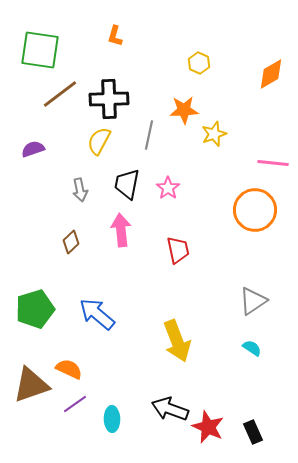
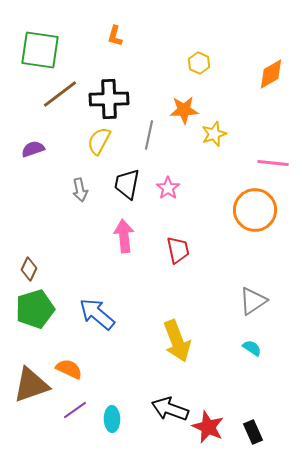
pink arrow: moved 3 px right, 6 px down
brown diamond: moved 42 px left, 27 px down; rotated 20 degrees counterclockwise
purple line: moved 6 px down
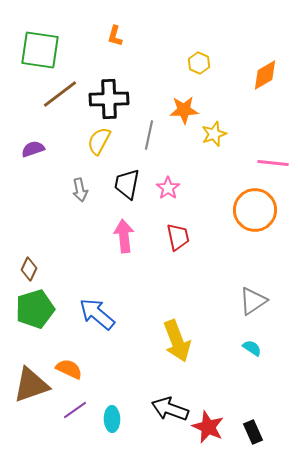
orange diamond: moved 6 px left, 1 px down
red trapezoid: moved 13 px up
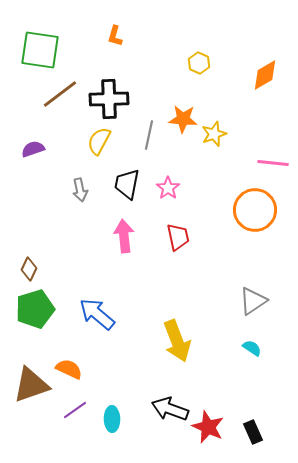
orange star: moved 1 px left, 9 px down; rotated 8 degrees clockwise
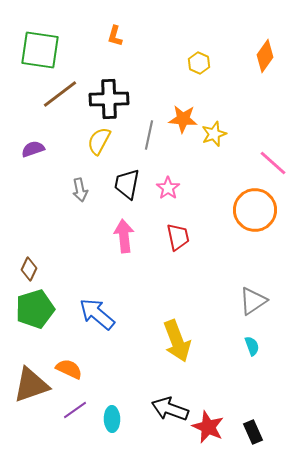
orange diamond: moved 19 px up; rotated 24 degrees counterclockwise
pink line: rotated 36 degrees clockwise
cyan semicircle: moved 2 px up; rotated 36 degrees clockwise
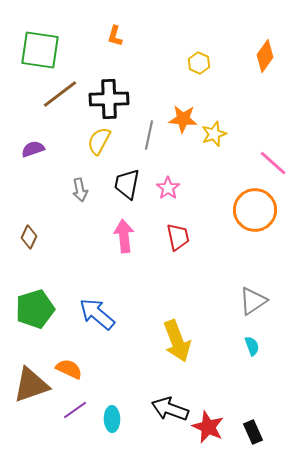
brown diamond: moved 32 px up
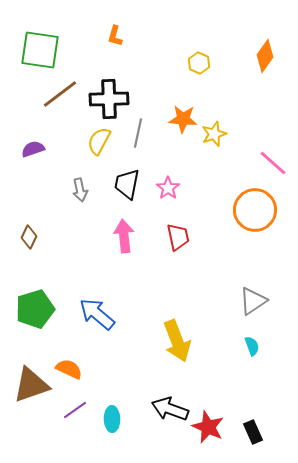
gray line: moved 11 px left, 2 px up
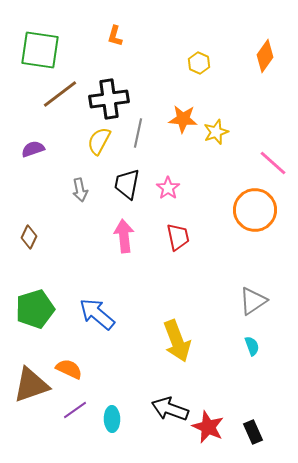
black cross: rotated 6 degrees counterclockwise
yellow star: moved 2 px right, 2 px up
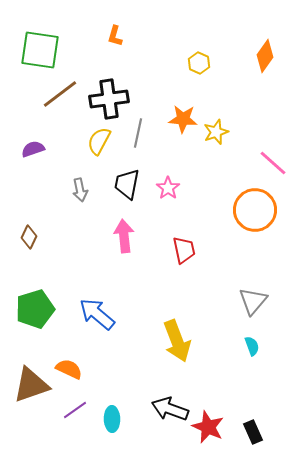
red trapezoid: moved 6 px right, 13 px down
gray triangle: rotated 16 degrees counterclockwise
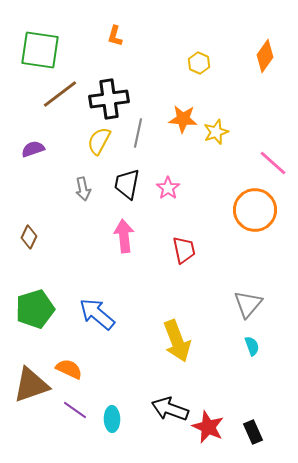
gray arrow: moved 3 px right, 1 px up
gray triangle: moved 5 px left, 3 px down
purple line: rotated 70 degrees clockwise
